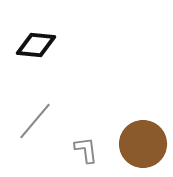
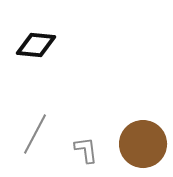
gray line: moved 13 px down; rotated 12 degrees counterclockwise
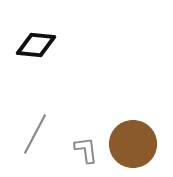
brown circle: moved 10 px left
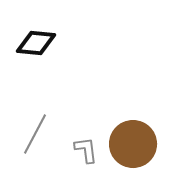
black diamond: moved 2 px up
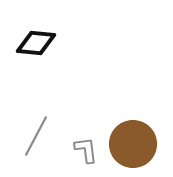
gray line: moved 1 px right, 2 px down
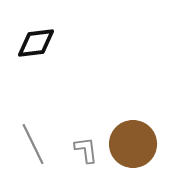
black diamond: rotated 12 degrees counterclockwise
gray line: moved 3 px left, 8 px down; rotated 54 degrees counterclockwise
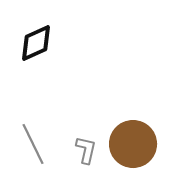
black diamond: rotated 18 degrees counterclockwise
gray L-shape: rotated 20 degrees clockwise
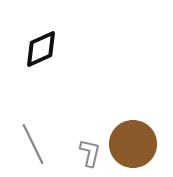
black diamond: moved 5 px right, 6 px down
gray L-shape: moved 4 px right, 3 px down
